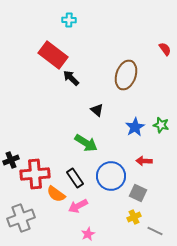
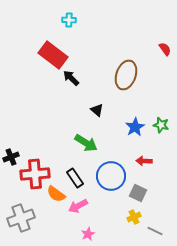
black cross: moved 3 px up
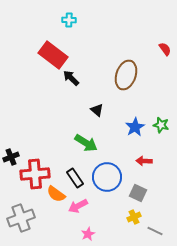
blue circle: moved 4 px left, 1 px down
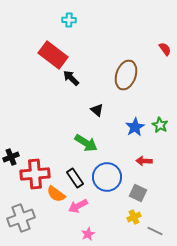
green star: moved 1 px left; rotated 14 degrees clockwise
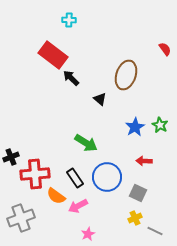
black triangle: moved 3 px right, 11 px up
orange semicircle: moved 2 px down
yellow cross: moved 1 px right, 1 px down
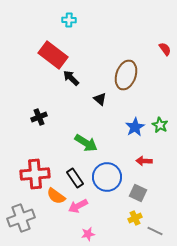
black cross: moved 28 px right, 40 px up
pink star: rotated 16 degrees clockwise
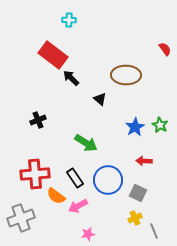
brown ellipse: rotated 72 degrees clockwise
black cross: moved 1 px left, 3 px down
blue circle: moved 1 px right, 3 px down
gray line: moved 1 px left; rotated 42 degrees clockwise
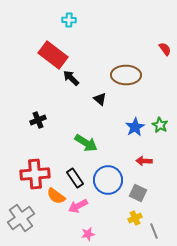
gray cross: rotated 16 degrees counterclockwise
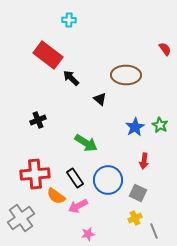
red rectangle: moved 5 px left
red arrow: rotated 84 degrees counterclockwise
